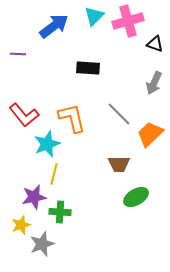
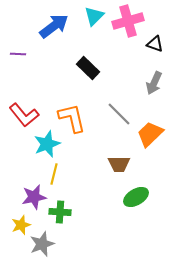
black rectangle: rotated 40 degrees clockwise
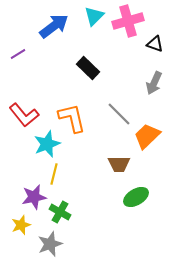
purple line: rotated 35 degrees counterclockwise
orange trapezoid: moved 3 px left, 2 px down
green cross: rotated 25 degrees clockwise
gray star: moved 8 px right
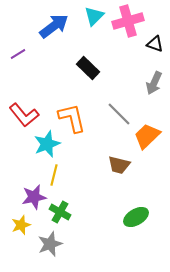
brown trapezoid: moved 1 px down; rotated 15 degrees clockwise
yellow line: moved 1 px down
green ellipse: moved 20 px down
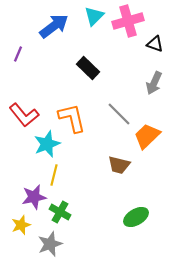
purple line: rotated 35 degrees counterclockwise
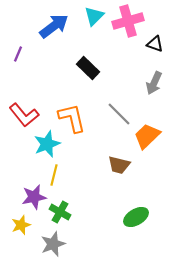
gray star: moved 3 px right
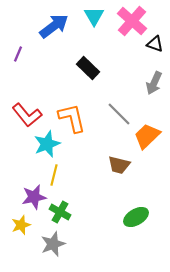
cyan triangle: rotated 15 degrees counterclockwise
pink cross: moved 4 px right; rotated 32 degrees counterclockwise
red L-shape: moved 3 px right
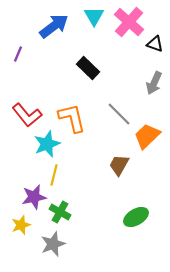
pink cross: moved 3 px left, 1 px down
brown trapezoid: rotated 105 degrees clockwise
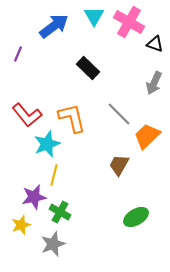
pink cross: rotated 12 degrees counterclockwise
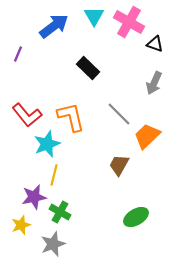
orange L-shape: moved 1 px left, 1 px up
